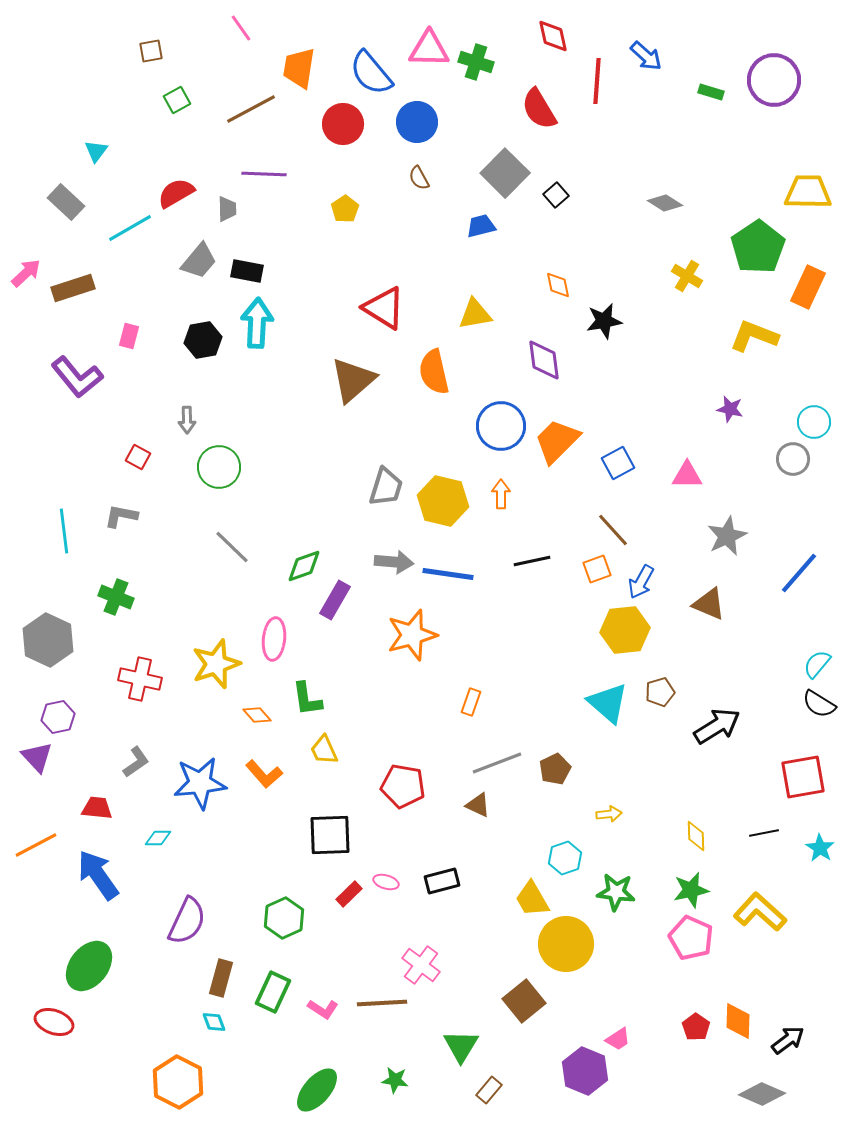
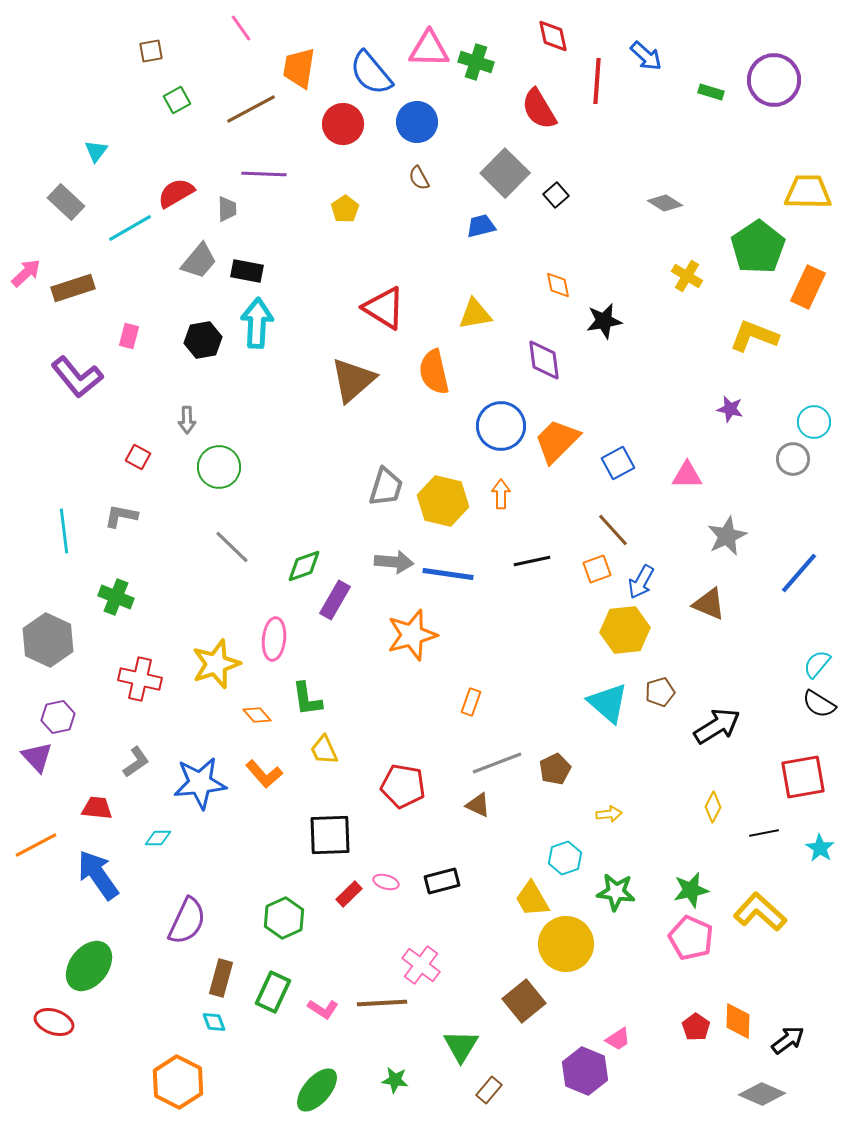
yellow diamond at (696, 836): moved 17 px right, 29 px up; rotated 28 degrees clockwise
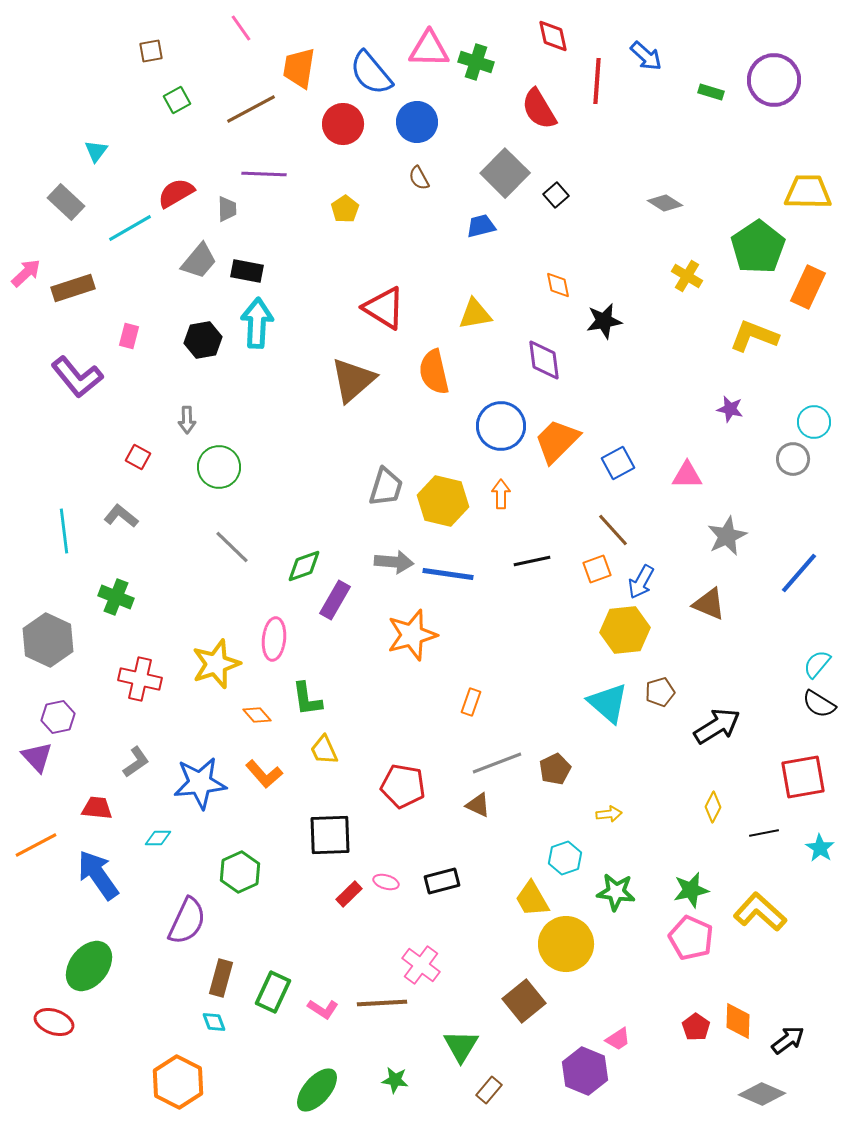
gray L-shape at (121, 516): rotated 28 degrees clockwise
green hexagon at (284, 918): moved 44 px left, 46 px up
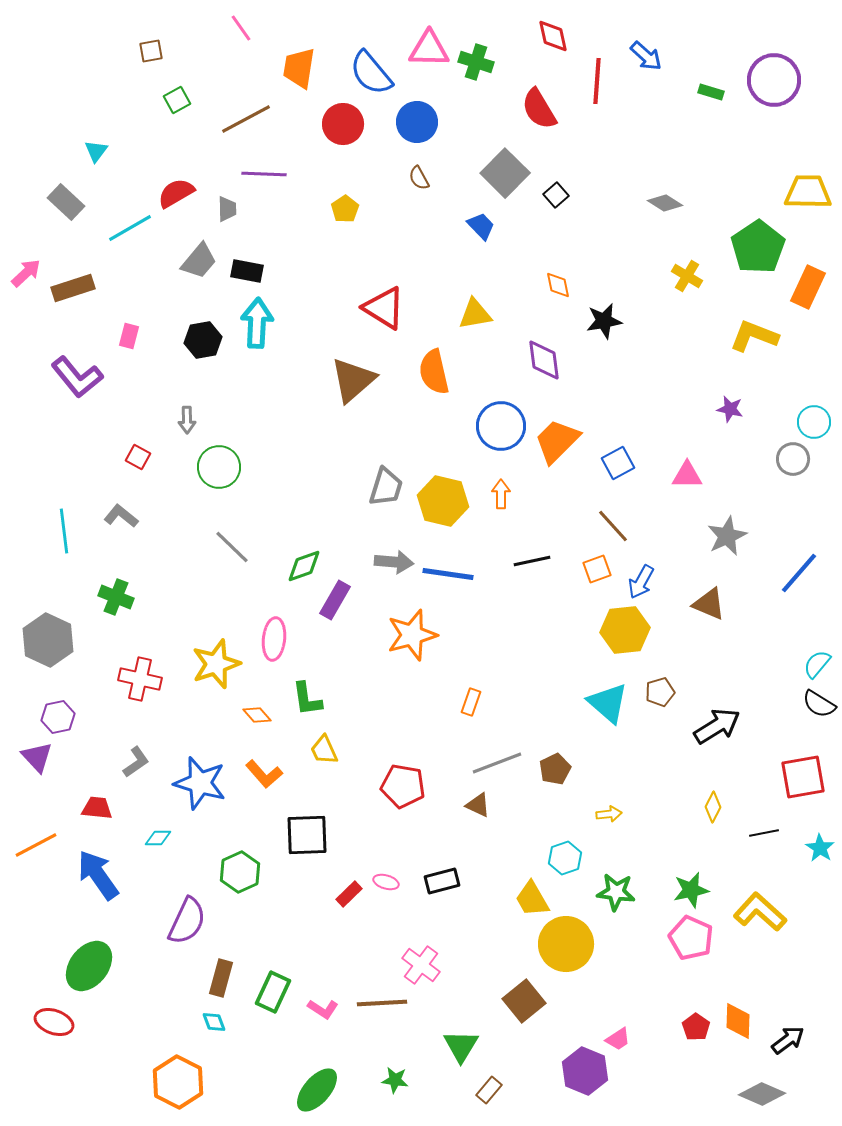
brown line at (251, 109): moved 5 px left, 10 px down
blue trapezoid at (481, 226): rotated 60 degrees clockwise
brown line at (613, 530): moved 4 px up
blue star at (200, 783): rotated 22 degrees clockwise
black square at (330, 835): moved 23 px left
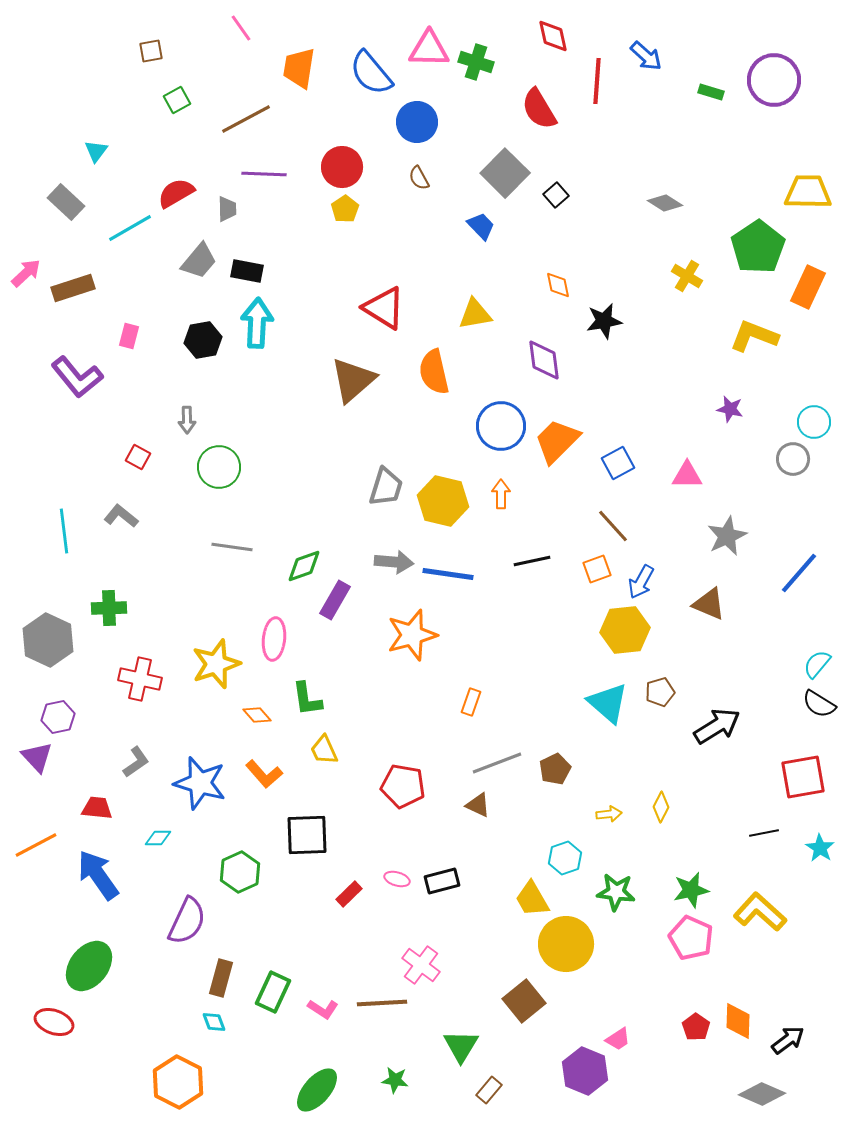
red circle at (343, 124): moved 1 px left, 43 px down
gray line at (232, 547): rotated 36 degrees counterclockwise
green cross at (116, 597): moved 7 px left, 11 px down; rotated 24 degrees counterclockwise
yellow diamond at (713, 807): moved 52 px left
pink ellipse at (386, 882): moved 11 px right, 3 px up
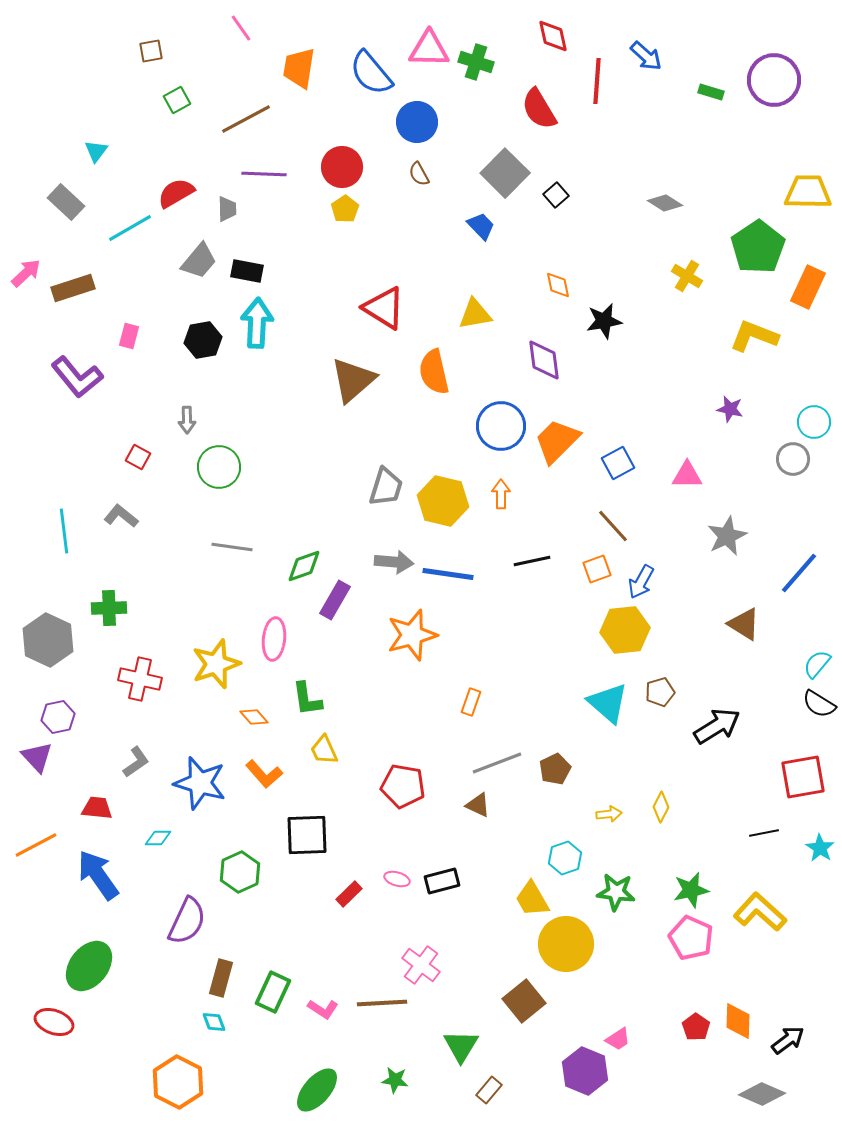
brown semicircle at (419, 178): moved 4 px up
brown triangle at (709, 604): moved 35 px right, 20 px down; rotated 9 degrees clockwise
orange diamond at (257, 715): moved 3 px left, 2 px down
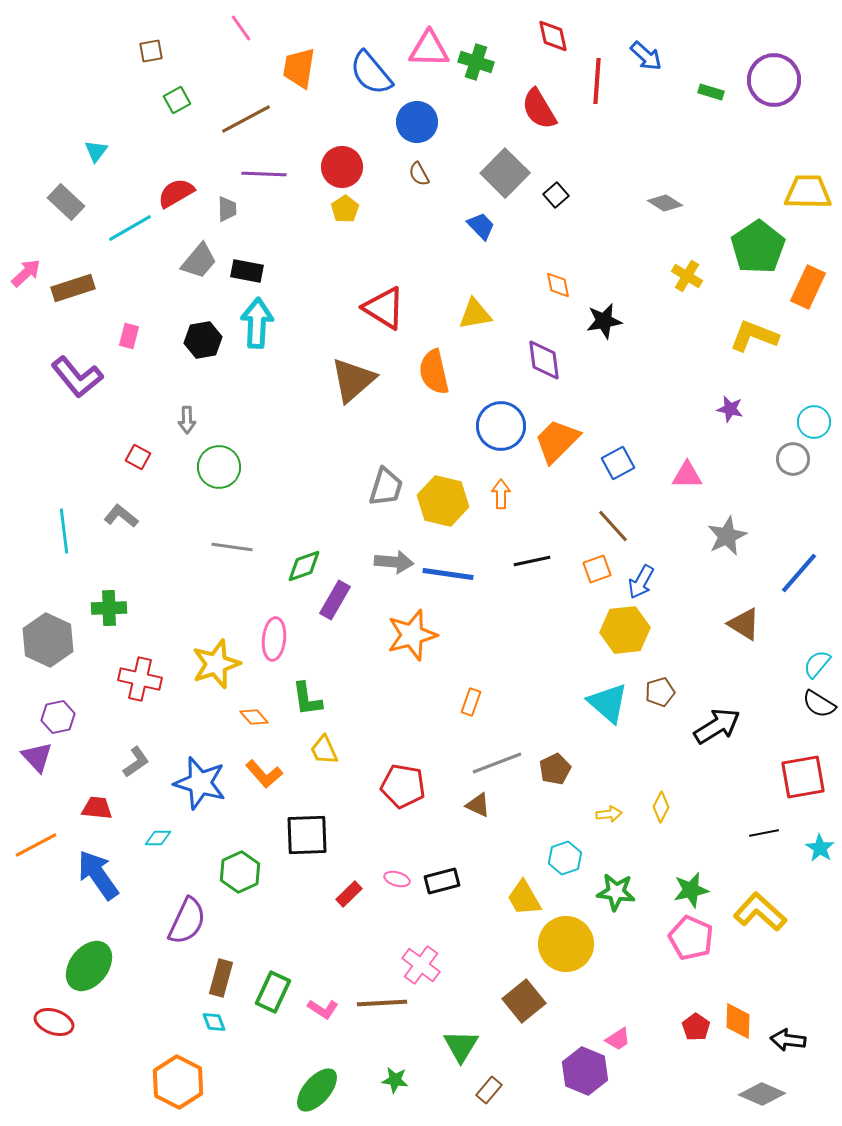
yellow trapezoid at (532, 899): moved 8 px left, 1 px up
black arrow at (788, 1040): rotated 136 degrees counterclockwise
